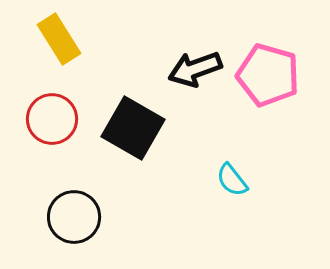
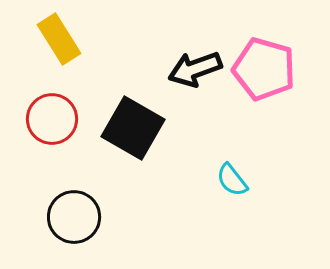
pink pentagon: moved 4 px left, 6 px up
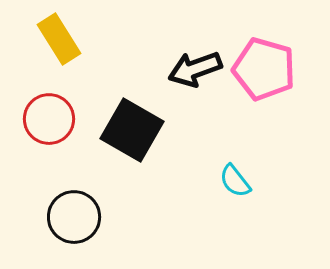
red circle: moved 3 px left
black square: moved 1 px left, 2 px down
cyan semicircle: moved 3 px right, 1 px down
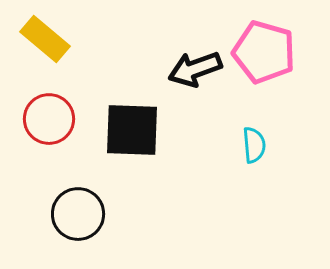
yellow rectangle: moved 14 px left; rotated 18 degrees counterclockwise
pink pentagon: moved 17 px up
black square: rotated 28 degrees counterclockwise
cyan semicircle: moved 19 px right, 36 px up; rotated 147 degrees counterclockwise
black circle: moved 4 px right, 3 px up
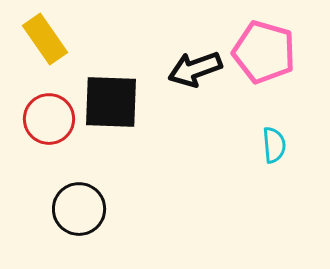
yellow rectangle: rotated 15 degrees clockwise
black square: moved 21 px left, 28 px up
cyan semicircle: moved 20 px right
black circle: moved 1 px right, 5 px up
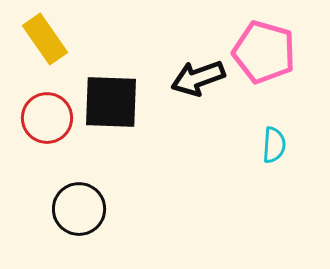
black arrow: moved 3 px right, 9 px down
red circle: moved 2 px left, 1 px up
cyan semicircle: rotated 9 degrees clockwise
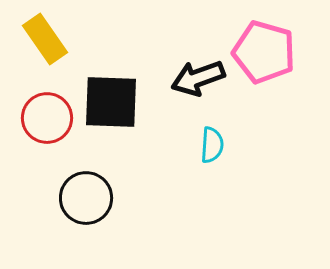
cyan semicircle: moved 62 px left
black circle: moved 7 px right, 11 px up
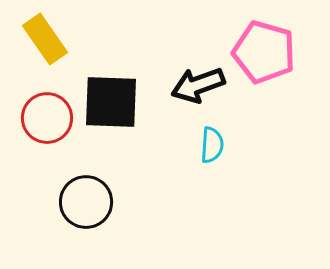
black arrow: moved 7 px down
black circle: moved 4 px down
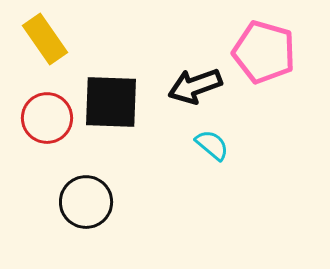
black arrow: moved 3 px left, 1 px down
cyan semicircle: rotated 54 degrees counterclockwise
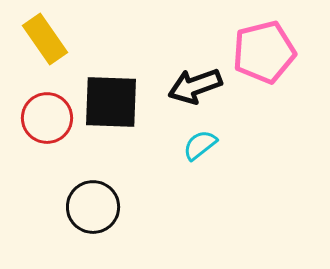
pink pentagon: rotated 30 degrees counterclockwise
cyan semicircle: moved 12 px left; rotated 78 degrees counterclockwise
black circle: moved 7 px right, 5 px down
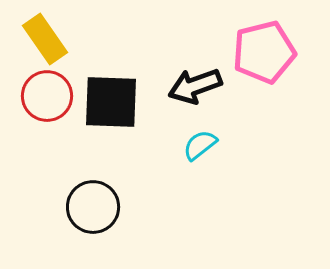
red circle: moved 22 px up
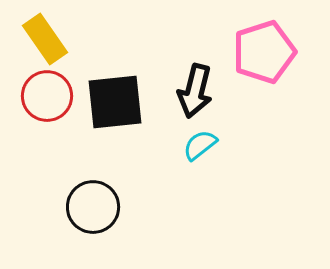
pink pentagon: rotated 4 degrees counterclockwise
black arrow: moved 5 px down; rotated 56 degrees counterclockwise
black square: moved 4 px right; rotated 8 degrees counterclockwise
